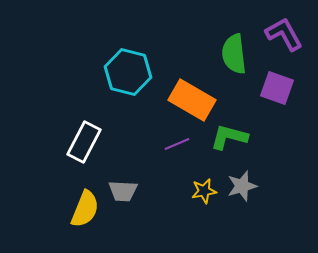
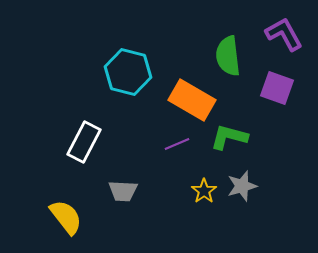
green semicircle: moved 6 px left, 2 px down
yellow star: rotated 25 degrees counterclockwise
yellow semicircle: moved 19 px left, 8 px down; rotated 60 degrees counterclockwise
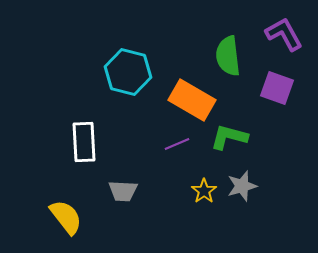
white rectangle: rotated 30 degrees counterclockwise
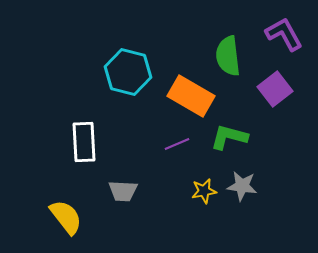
purple square: moved 2 px left, 1 px down; rotated 32 degrees clockwise
orange rectangle: moved 1 px left, 4 px up
gray star: rotated 24 degrees clockwise
yellow star: rotated 25 degrees clockwise
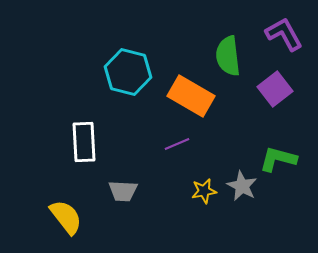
green L-shape: moved 49 px right, 22 px down
gray star: rotated 20 degrees clockwise
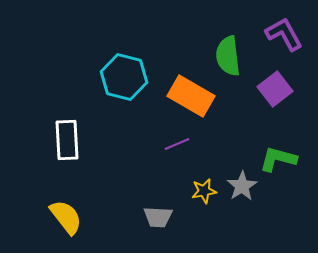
cyan hexagon: moved 4 px left, 5 px down
white rectangle: moved 17 px left, 2 px up
gray star: rotated 12 degrees clockwise
gray trapezoid: moved 35 px right, 26 px down
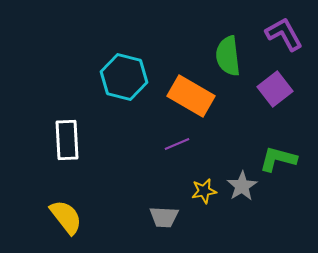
gray trapezoid: moved 6 px right
